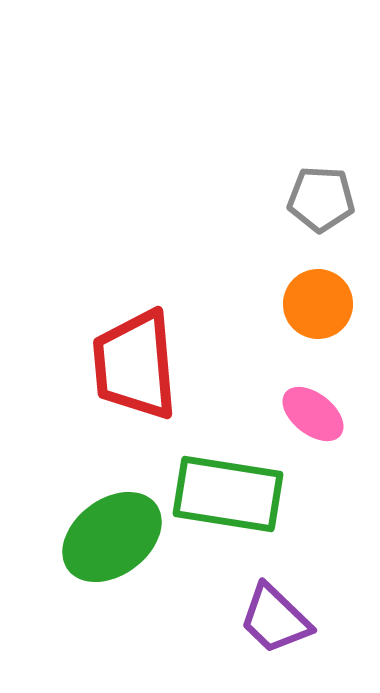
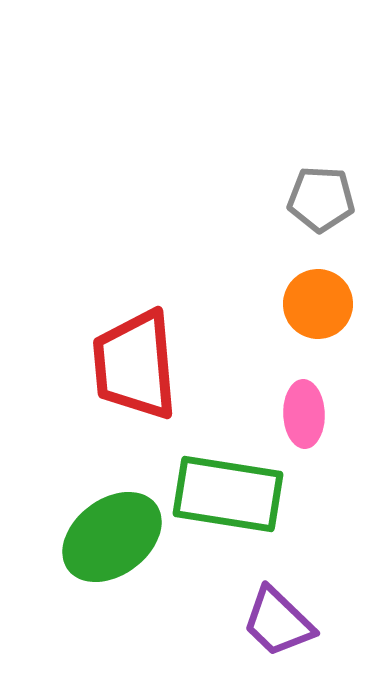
pink ellipse: moved 9 px left; rotated 50 degrees clockwise
purple trapezoid: moved 3 px right, 3 px down
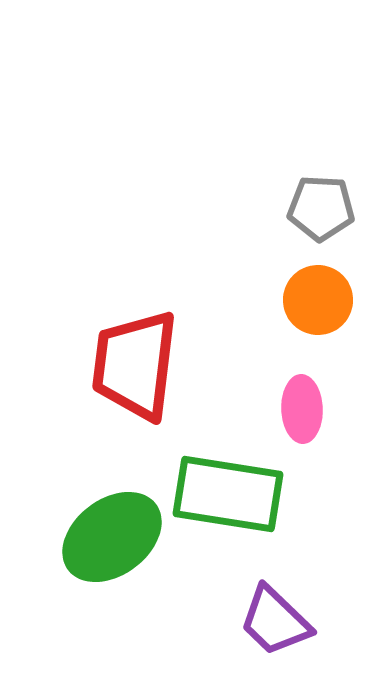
gray pentagon: moved 9 px down
orange circle: moved 4 px up
red trapezoid: rotated 12 degrees clockwise
pink ellipse: moved 2 px left, 5 px up
purple trapezoid: moved 3 px left, 1 px up
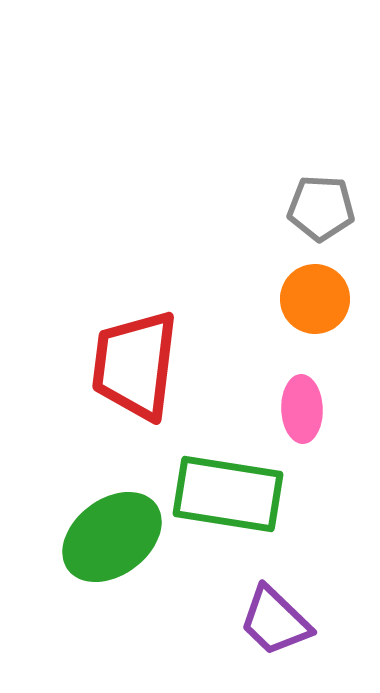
orange circle: moved 3 px left, 1 px up
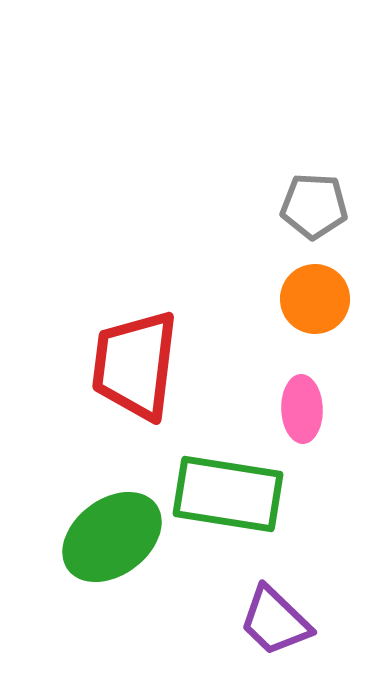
gray pentagon: moved 7 px left, 2 px up
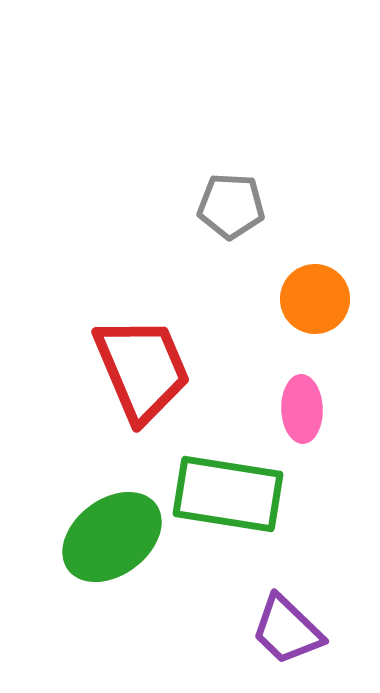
gray pentagon: moved 83 px left
red trapezoid: moved 7 px right, 4 px down; rotated 150 degrees clockwise
purple trapezoid: moved 12 px right, 9 px down
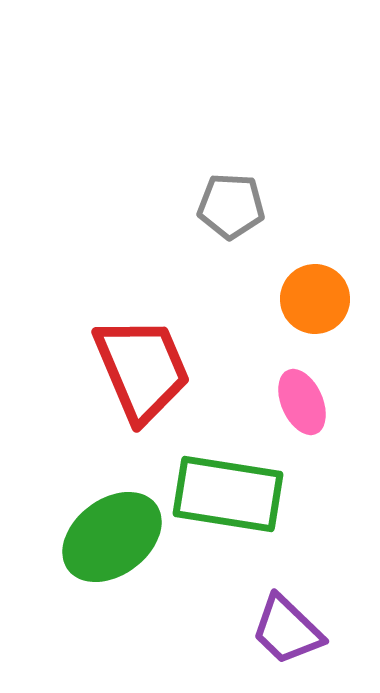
pink ellipse: moved 7 px up; rotated 22 degrees counterclockwise
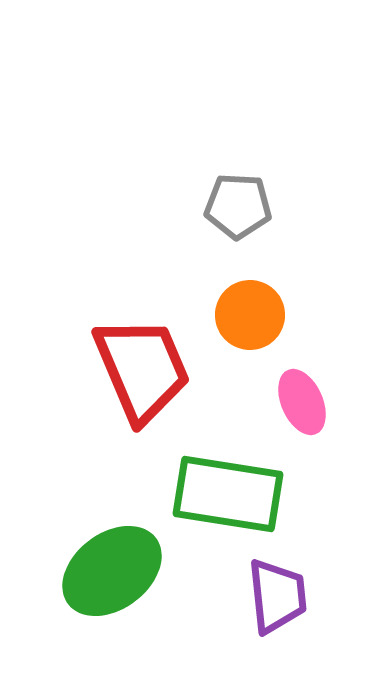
gray pentagon: moved 7 px right
orange circle: moved 65 px left, 16 px down
green ellipse: moved 34 px down
purple trapezoid: moved 10 px left, 34 px up; rotated 140 degrees counterclockwise
